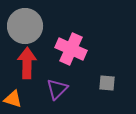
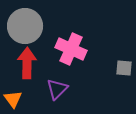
gray square: moved 17 px right, 15 px up
orange triangle: rotated 36 degrees clockwise
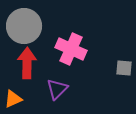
gray circle: moved 1 px left
orange triangle: rotated 42 degrees clockwise
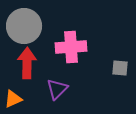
pink cross: moved 2 px up; rotated 28 degrees counterclockwise
gray square: moved 4 px left
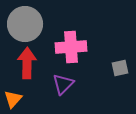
gray circle: moved 1 px right, 2 px up
gray square: rotated 18 degrees counterclockwise
purple triangle: moved 6 px right, 5 px up
orange triangle: rotated 24 degrees counterclockwise
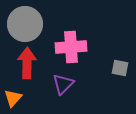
gray square: rotated 24 degrees clockwise
orange triangle: moved 1 px up
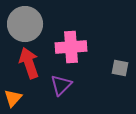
red arrow: moved 2 px right; rotated 20 degrees counterclockwise
purple triangle: moved 2 px left, 1 px down
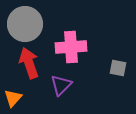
gray square: moved 2 px left
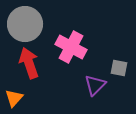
pink cross: rotated 32 degrees clockwise
gray square: moved 1 px right
purple triangle: moved 34 px right
orange triangle: moved 1 px right
